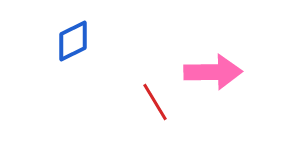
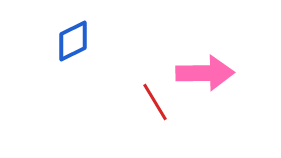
pink arrow: moved 8 px left, 1 px down
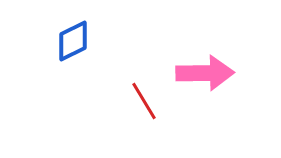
red line: moved 11 px left, 1 px up
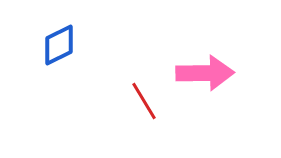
blue diamond: moved 14 px left, 4 px down
